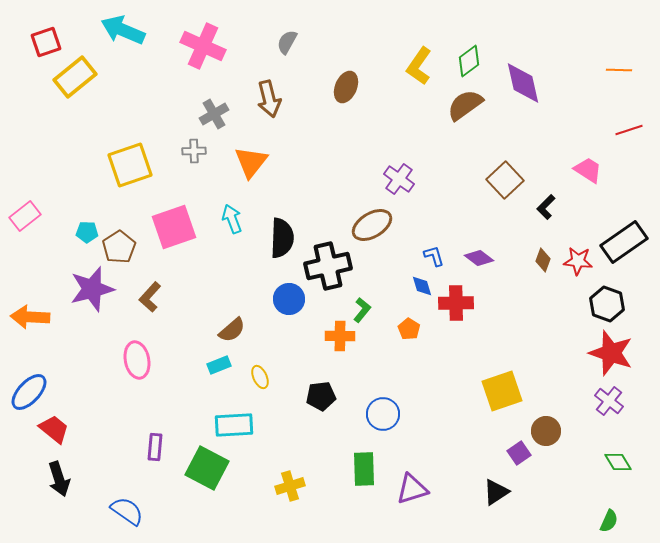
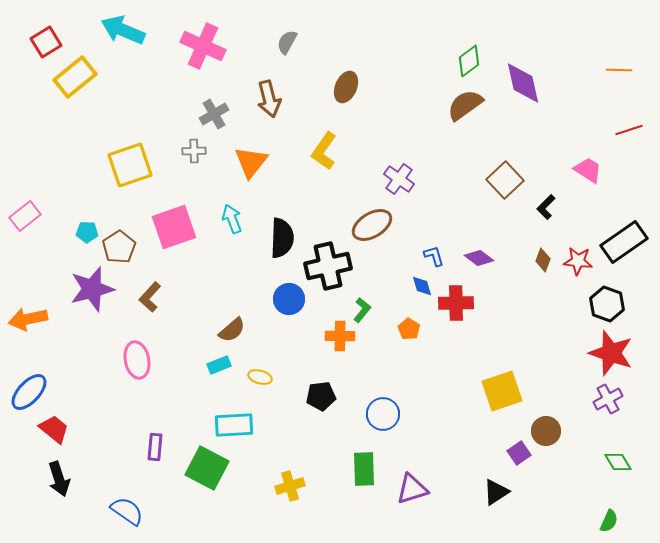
red square at (46, 42): rotated 12 degrees counterclockwise
yellow L-shape at (419, 66): moved 95 px left, 85 px down
orange arrow at (30, 317): moved 2 px left, 2 px down; rotated 15 degrees counterclockwise
yellow ellipse at (260, 377): rotated 50 degrees counterclockwise
purple cross at (609, 401): moved 1 px left, 2 px up; rotated 24 degrees clockwise
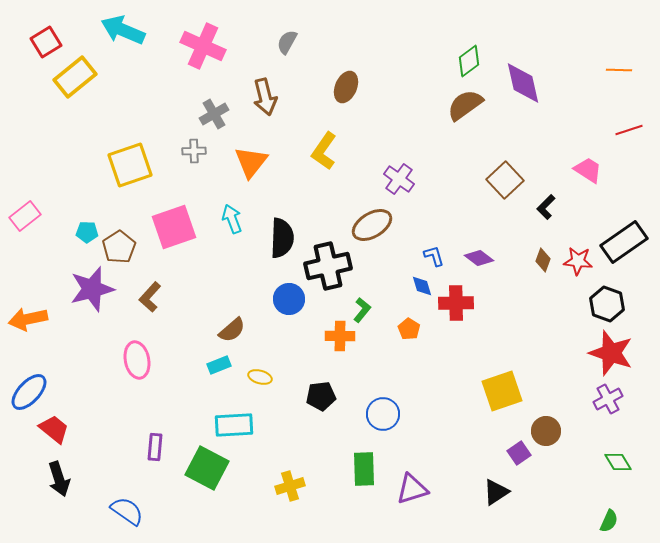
brown arrow at (269, 99): moved 4 px left, 2 px up
